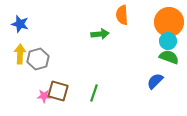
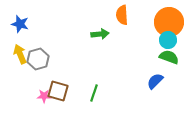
cyan circle: moved 1 px up
yellow arrow: rotated 24 degrees counterclockwise
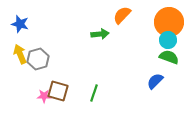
orange semicircle: rotated 48 degrees clockwise
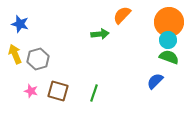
yellow arrow: moved 5 px left
pink star: moved 13 px left, 5 px up; rotated 16 degrees clockwise
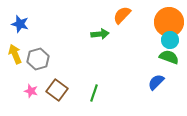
cyan circle: moved 2 px right
blue semicircle: moved 1 px right, 1 px down
brown square: moved 1 px left, 1 px up; rotated 20 degrees clockwise
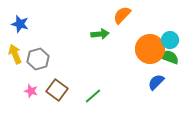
orange circle: moved 19 px left, 27 px down
green line: moved 1 px left, 3 px down; rotated 30 degrees clockwise
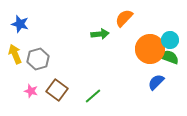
orange semicircle: moved 2 px right, 3 px down
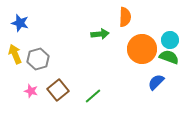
orange semicircle: moved 1 px right, 1 px up; rotated 138 degrees clockwise
blue star: moved 1 px up
orange circle: moved 8 px left
brown square: moved 1 px right; rotated 15 degrees clockwise
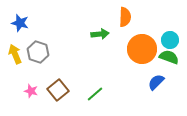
gray hexagon: moved 7 px up; rotated 25 degrees counterclockwise
green line: moved 2 px right, 2 px up
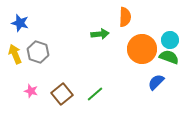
brown square: moved 4 px right, 4 px down
